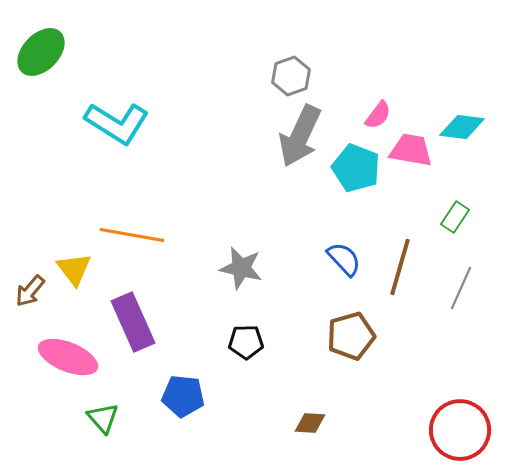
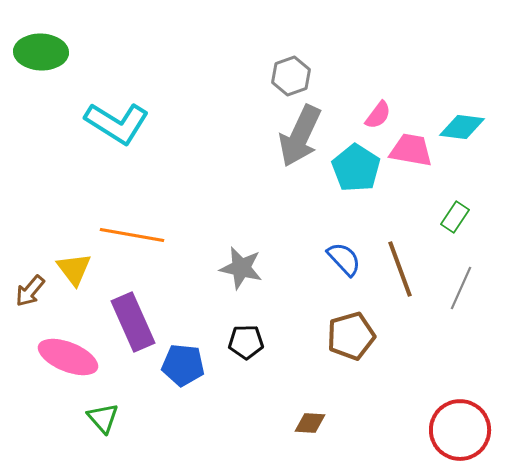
green ellipse: rotated 48 degrees clockwise
cyan pentagon: rotated 12 degrees clockwise
brown line: moved 2 px down; rotated 36 degrees counterclockwise
blue pentagon: moved 31 px up
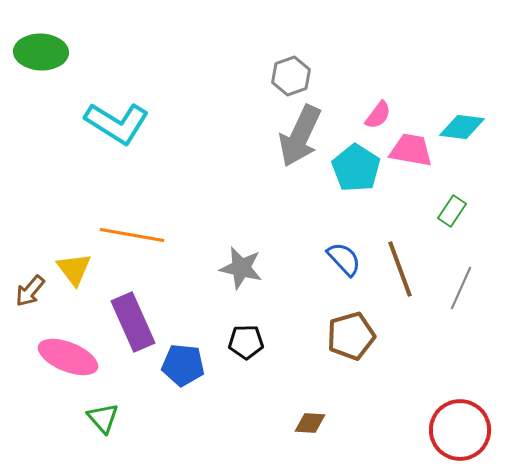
green rectangle: moved 3 px left, 6 px up
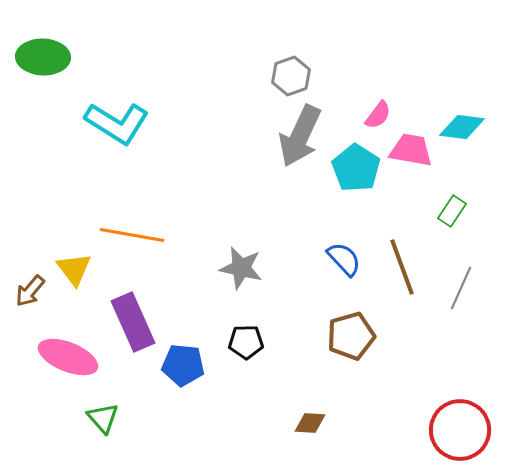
green ellipse: moved 2 px right, 5 px down
brown line: moved 2 px right, 2 px up
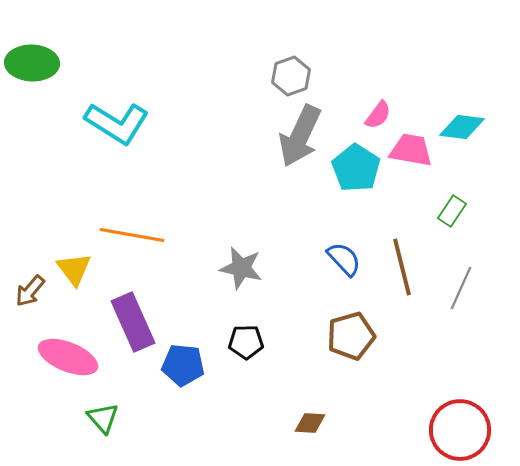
green ellipse: moved 11 px left, 6 px down
brown line: rotated 6 degrees clockwise
